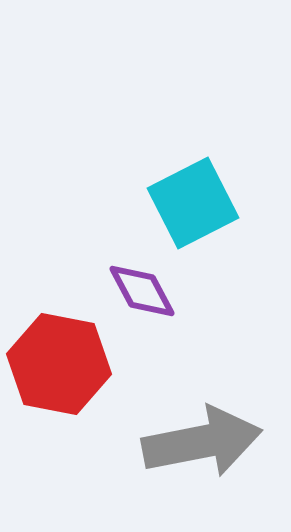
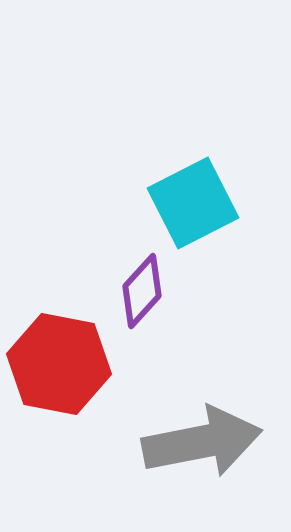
purple diamond: rotated 70 degrees clockwise
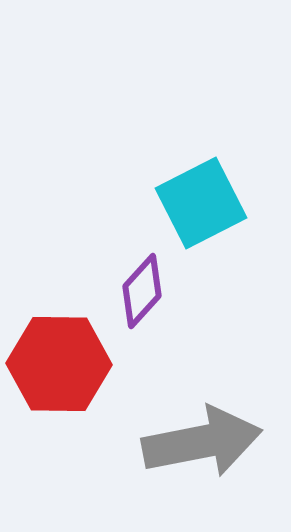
cyan square: moved 8 px right
red hexagon: rotated 10 degrees counterclockwise
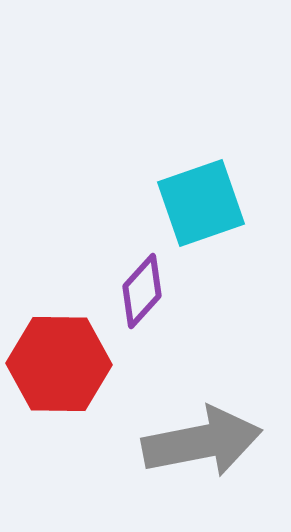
cyan square: rotated 8 degrees clockwise
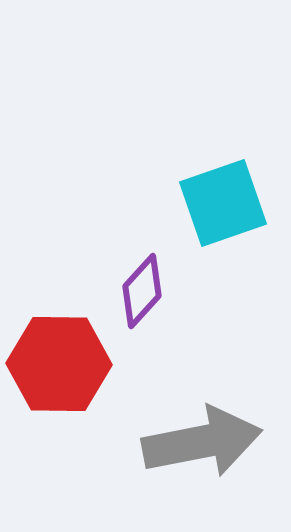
cyan square: moved 22 px right
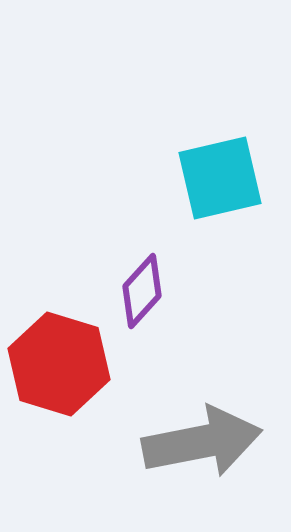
cyan square: moved 3 px left, 25 px up; rotated 6 degrees clockwise
red hexagon: rotated 16 degrees clockwise
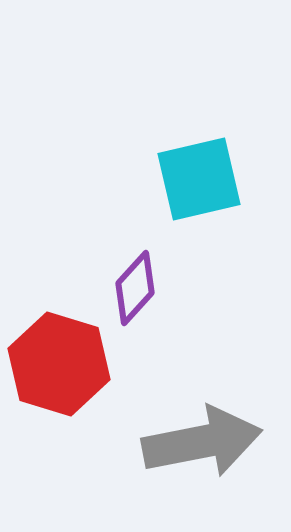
cyan square: moved 21 px left, 1 px down
purple diamond: moved 7 px left, 3 px up
